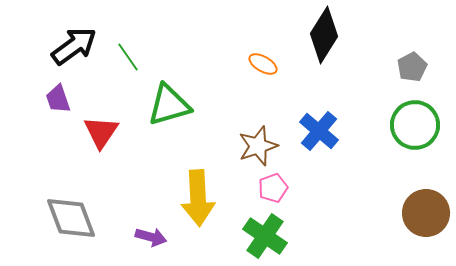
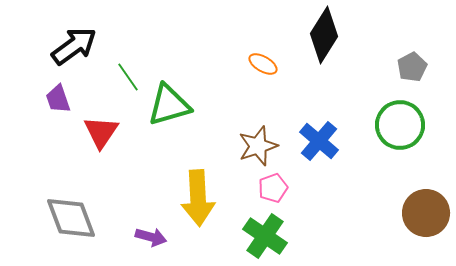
green line: moved 20 px down
green circle: moved 15 px left
blue cross: moved 10 px down
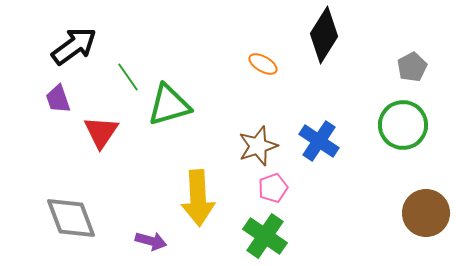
green circle: moved 3 px right
blue cross: rotated 6 degrees counterclockwise
purple arrow: moved 4 px down
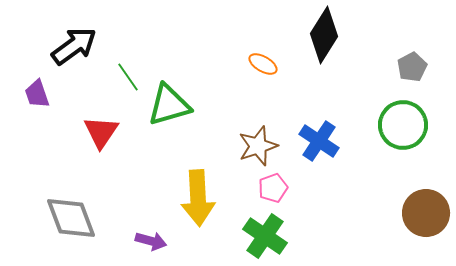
purple trapezoid: moved 21 px left, 5 px up
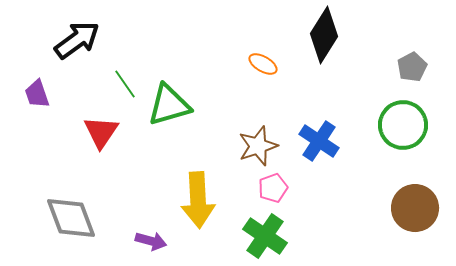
black arrow: moved 3 px right, 6 px up
green line: moved 3 px left, 7 px down
yellow arrow: moved 2 px down
brown circle: moved 11 px left, 5 px up
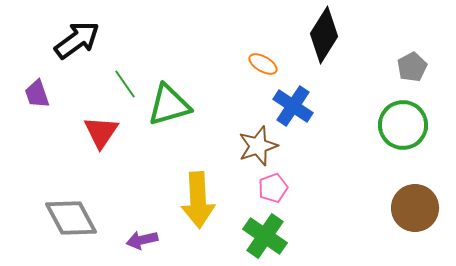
blue cross: moved 26 px left, 35 px up
gray diamond: rotated 8 degrees counterclockwise
purple arrow: moved 9 px left, 1 px up; rotated 152 degrees clockwise
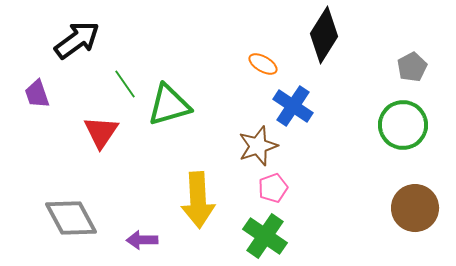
purple arrow: rotated 12 degrees clockwise
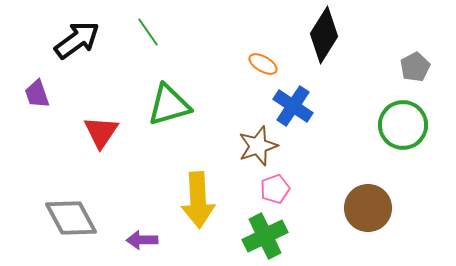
gray pentagon: moved 3 px right
green line: moved 23 px right, 52 px up
pink pentagon: moved 2 px right, 1 px down
brown circle: moved 47 px left
green cross: rotated 30 degrees clockwise
